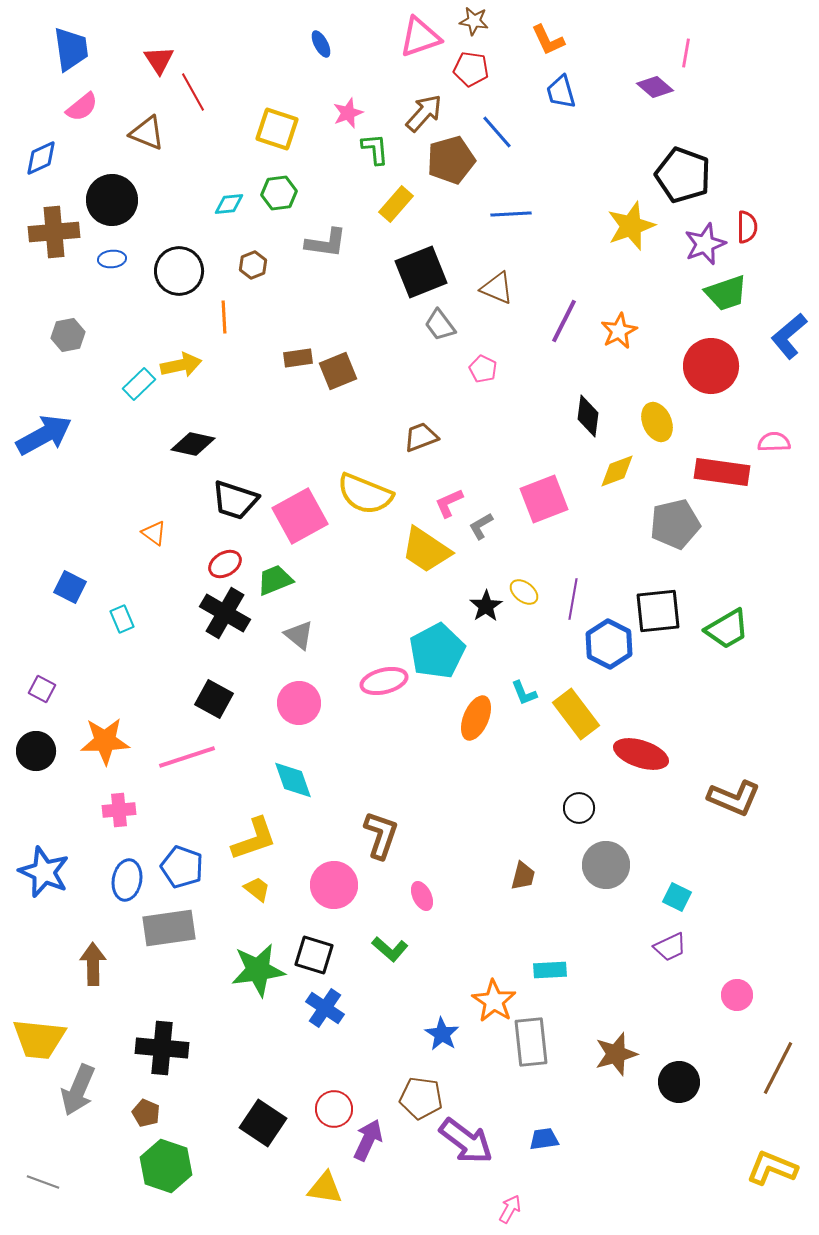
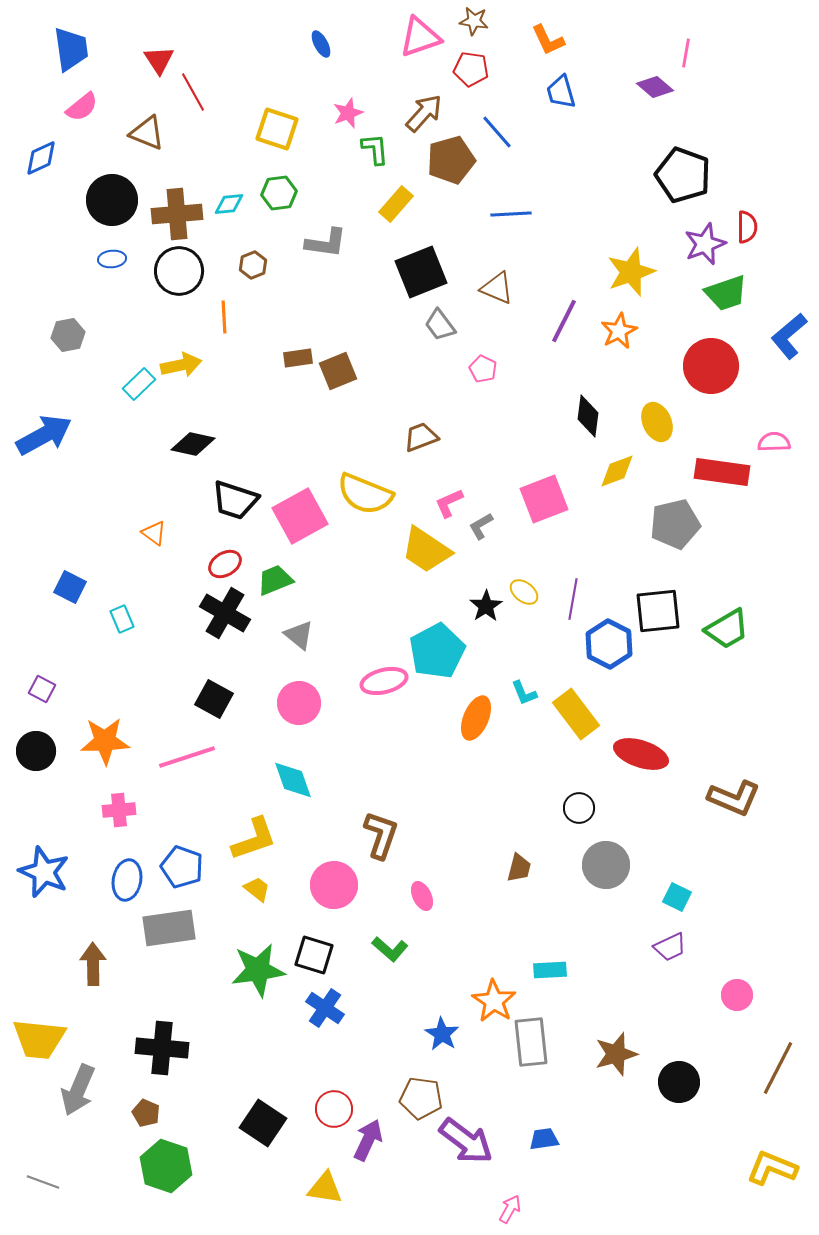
yellow star at (631, 226): moved 46 px down
brown cross at (54, 232): moved 123 px right, 18 px up
brown trapezoid at (523, 876): moved 4 px left, 8 px up
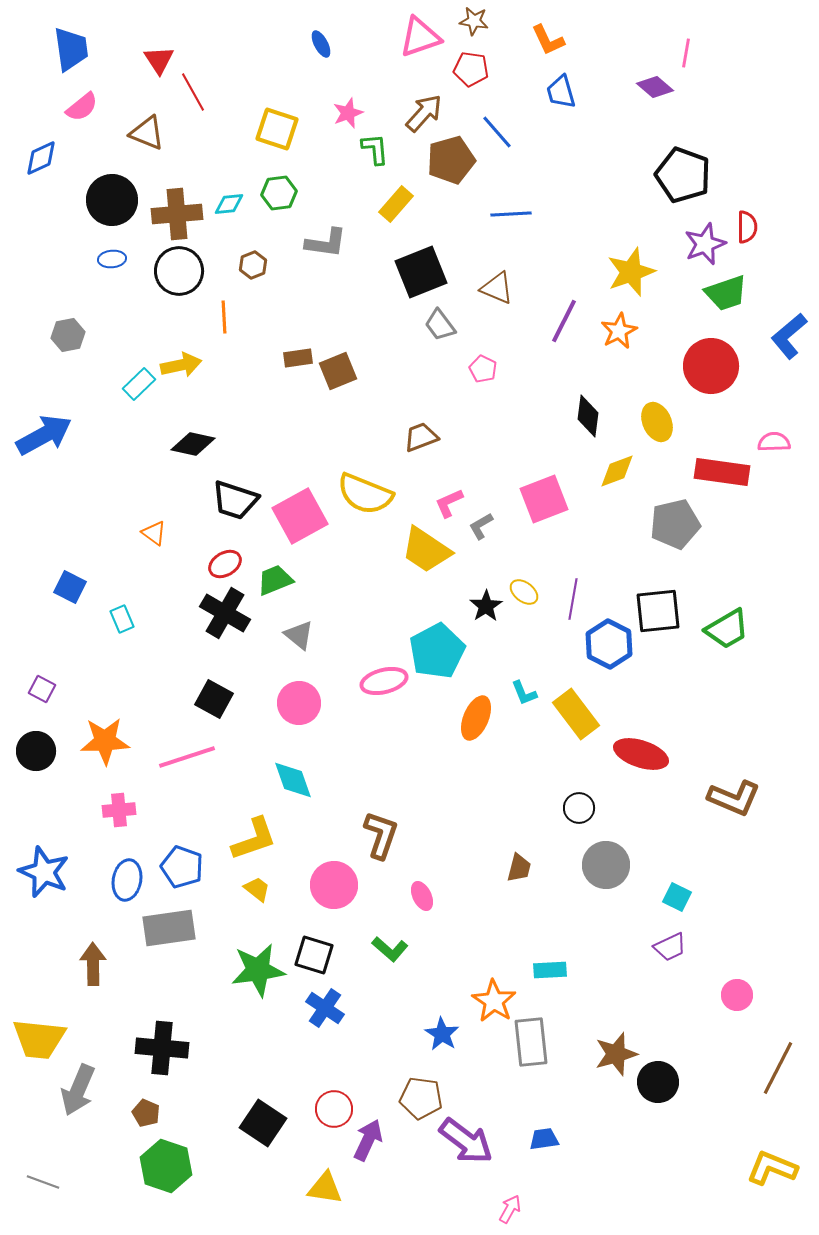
black circle at (679, 1082): moved 21 px left
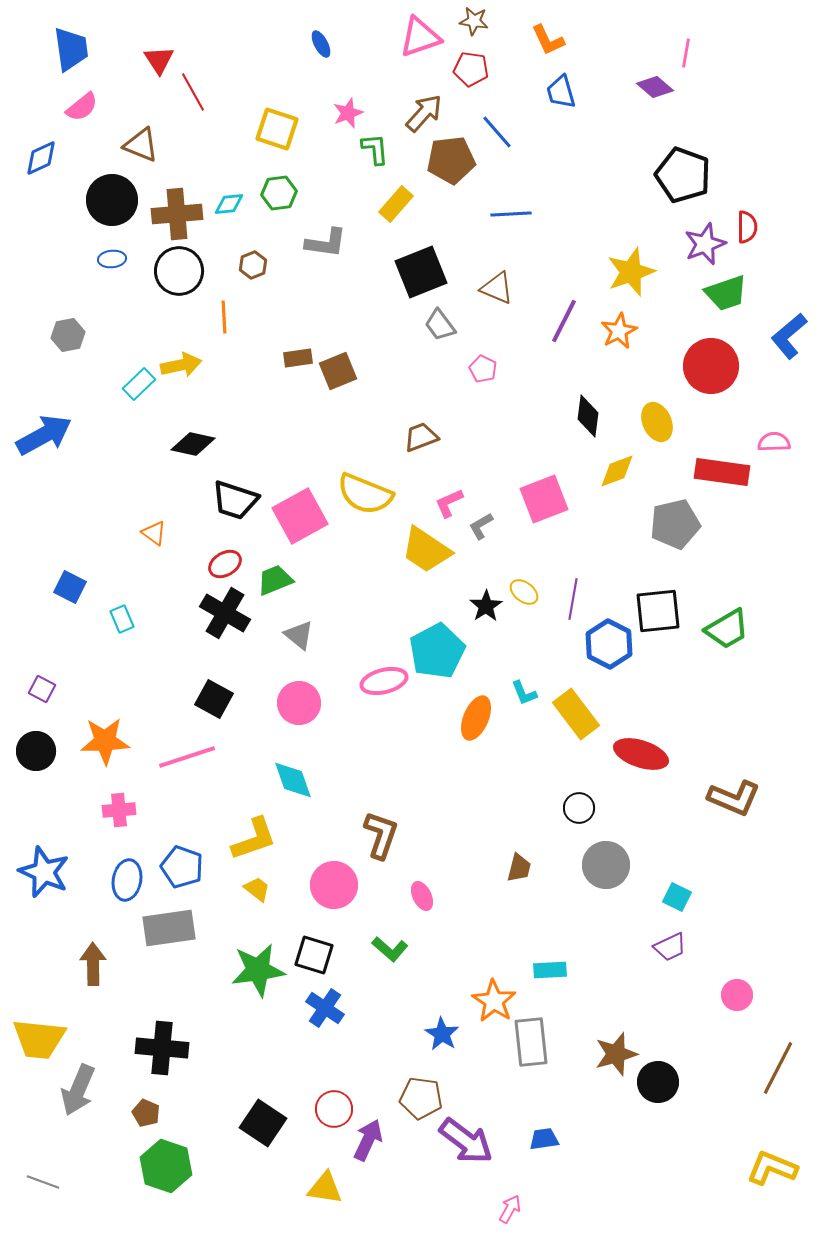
brown triangle at (147, 133): moved 6 px left, 12 px down
brown pentagon at (451, 160): rotated 9 degrees clockwise
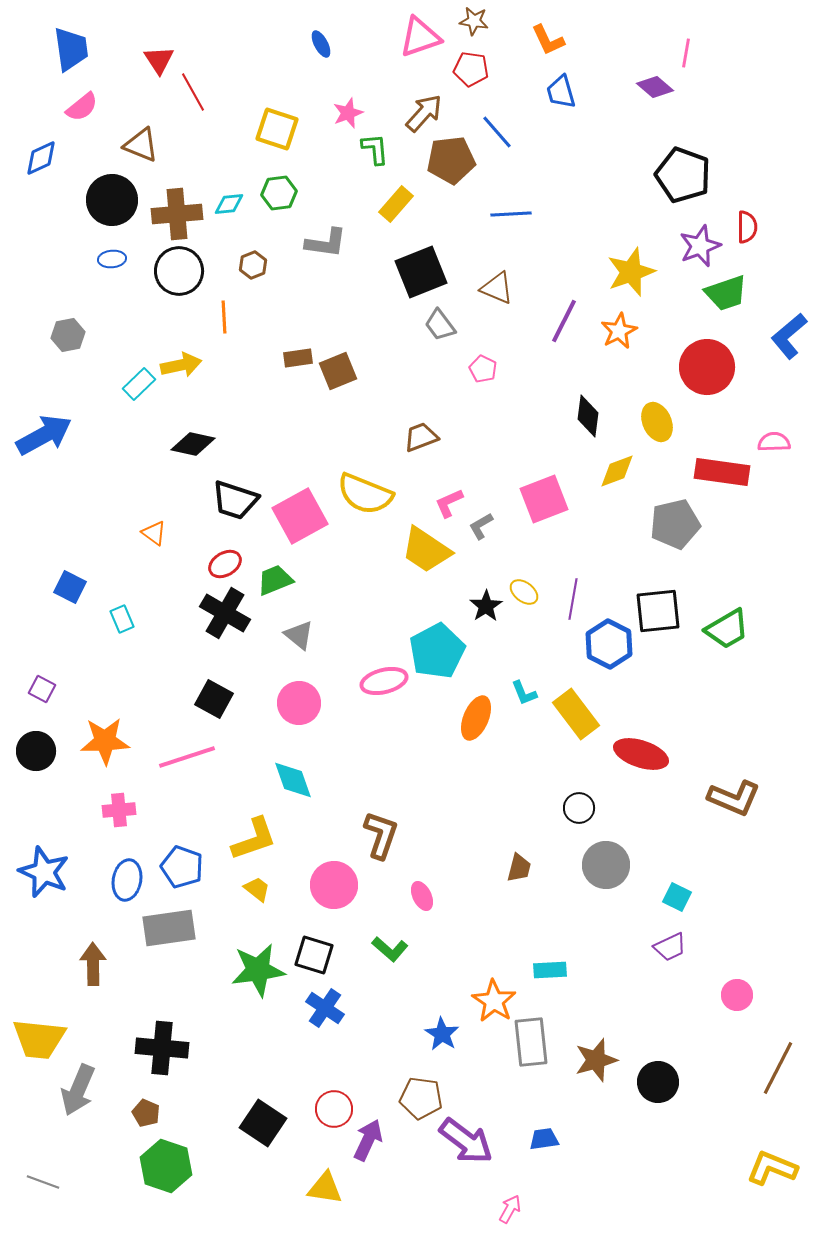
purple star at (705, 244): moved 5 px left, 2 px down
red circle at (711, 366): moved 4 px left, 1 px down
brown star at (616, 1054): moved 20 px left, 6 px down
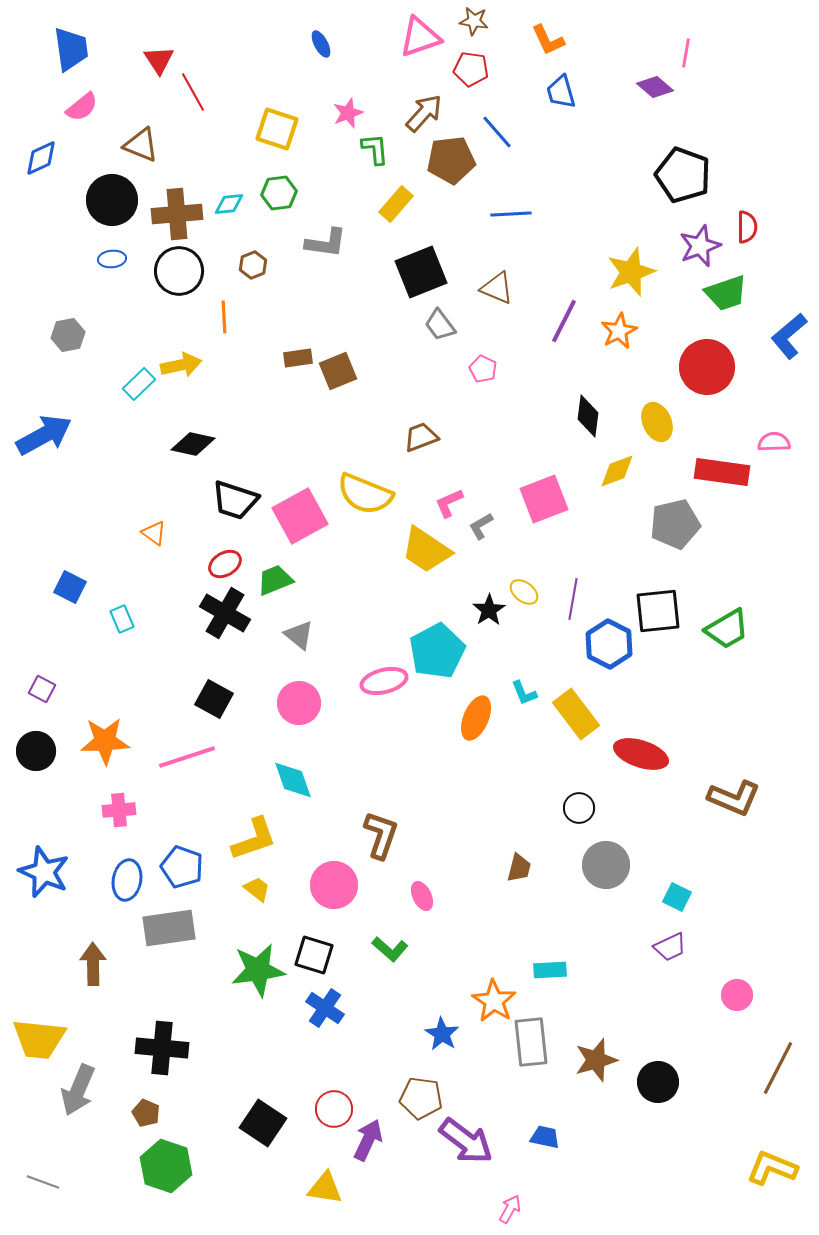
black star at (486, 606): moved 3 px right, 4 px down
blue trapezoid at (544, 1139): moved 1 px right, 2 px up; rotated 20 degrees clockwise
